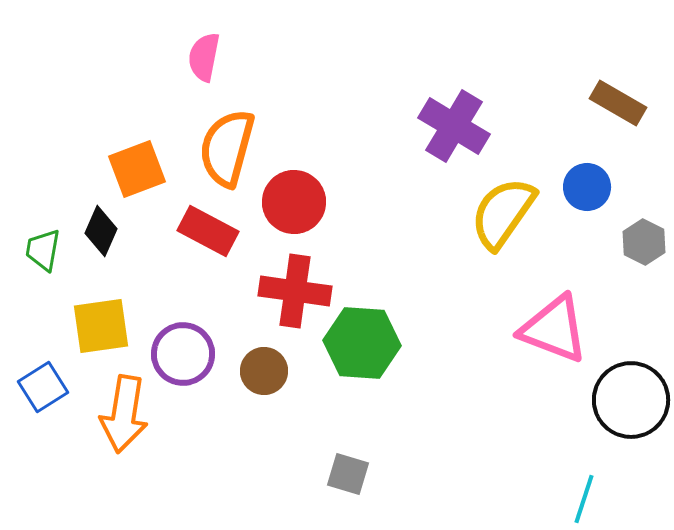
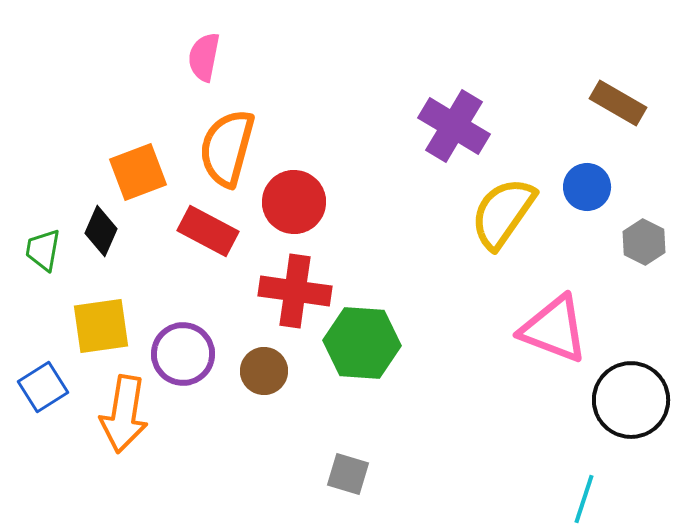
orange square: moved 1 px right, 3 px down
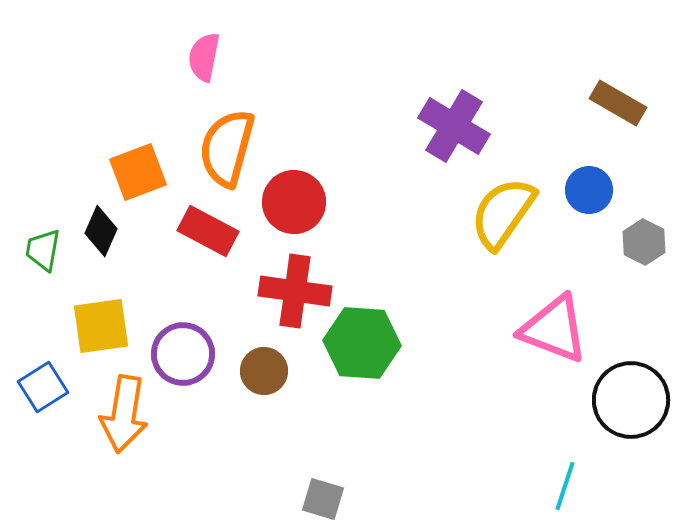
blue circle: moved 2 px right, 3 px down
gray square: moved 25 px left, 25 px down
cyan line: moved 19 px left, 13 px up
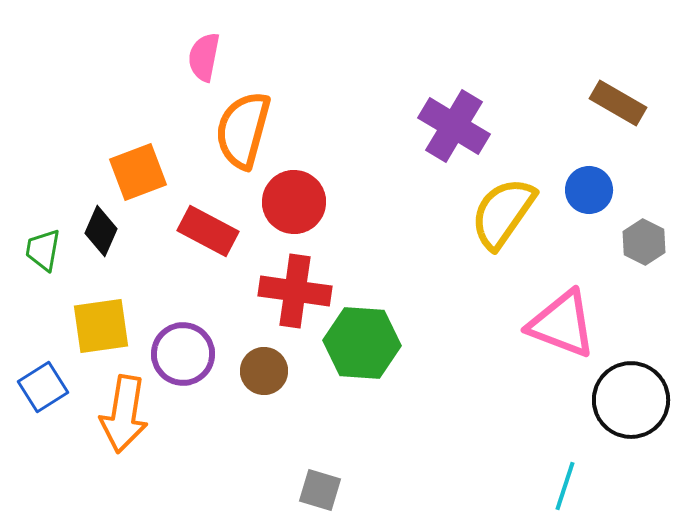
orange semicircle: moved 16 px right, 18 px up
pink triangle: moved 8 px right, 5 px up
gray square: moved 3 px left, 9 px up
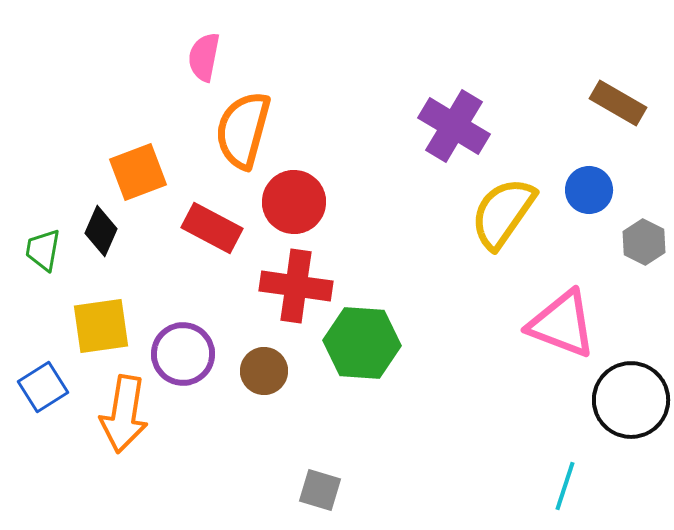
red rectangle: moved 4 px right, 3 px up
red cross: moved 1 px right, 5 px up
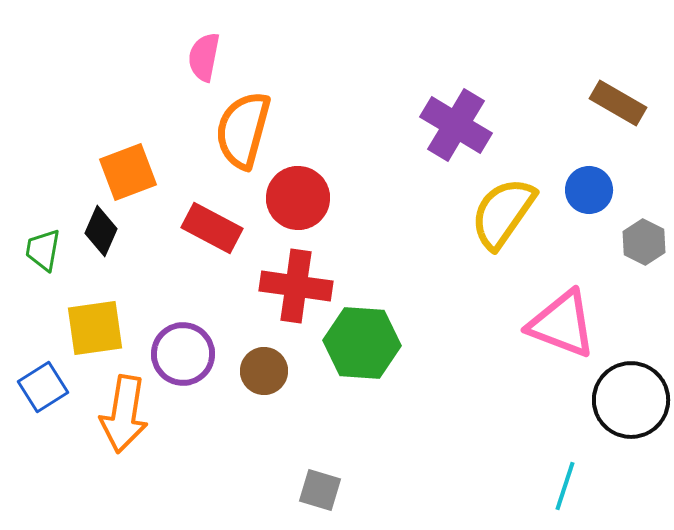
purple cross: moved 2 px right, 1 px up
orange square: moved 10 px left
red circle: moved 4 px right, 4 px up
yellow square: moved 6 px left, 2 px down
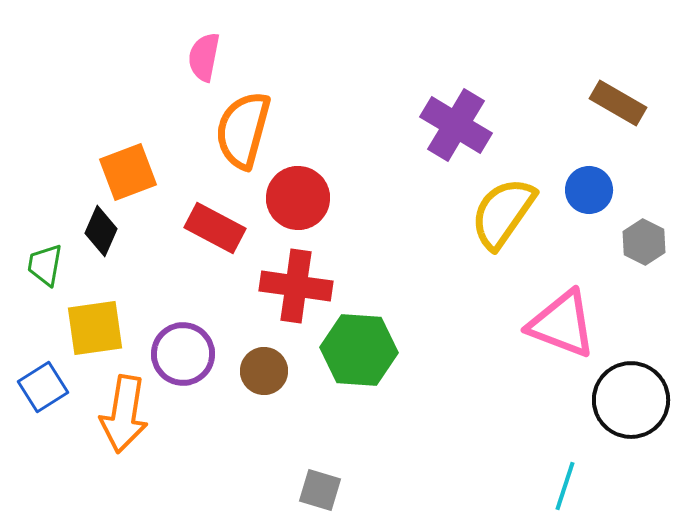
red rectangle: moved 3 px right
green trapezoid: moved 2 px right, 15 px down
green hexagon: moved 3 px left, 7 px down
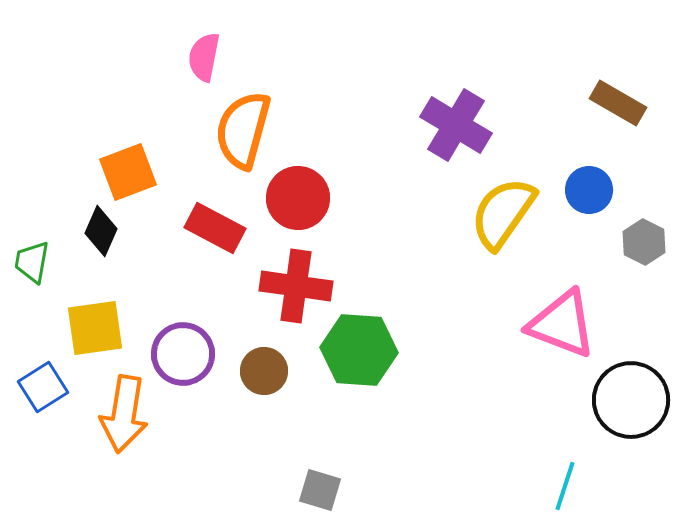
green trapezoid: moved 13 px left, 3 px up
